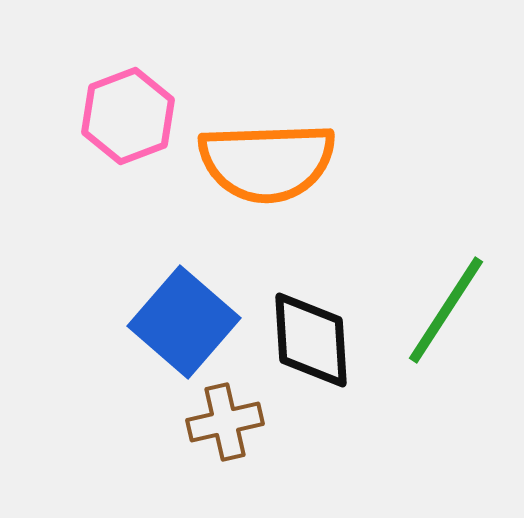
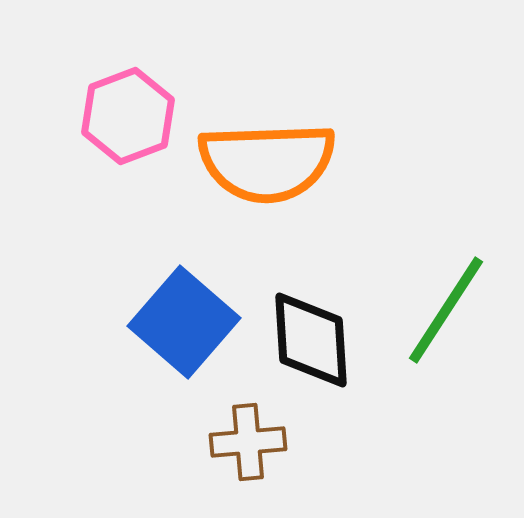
brown cross: moved 23 px right, 20 px down; rotated 8 degrees clockwise
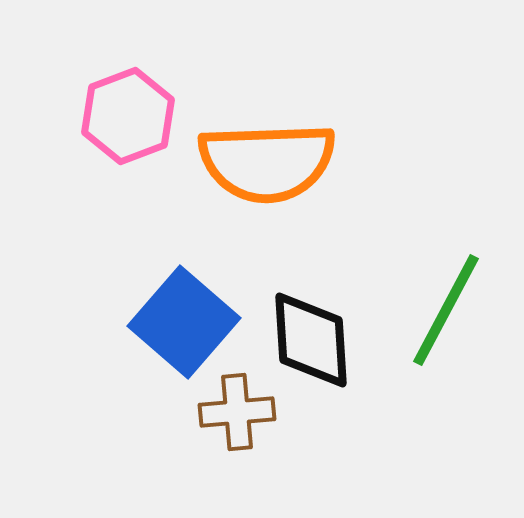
green line: rotated 5 degrees counterclockwise
brown cross: moved 11 px left, 30 px up
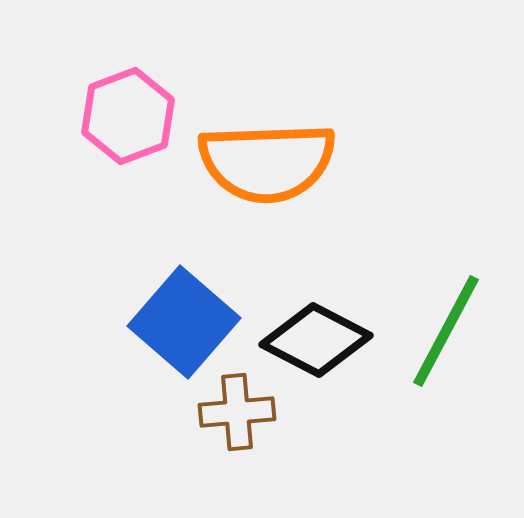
green line: moved 21 px down
black diamond: moved 5 px right; rotated 59 degrees counterclockwise
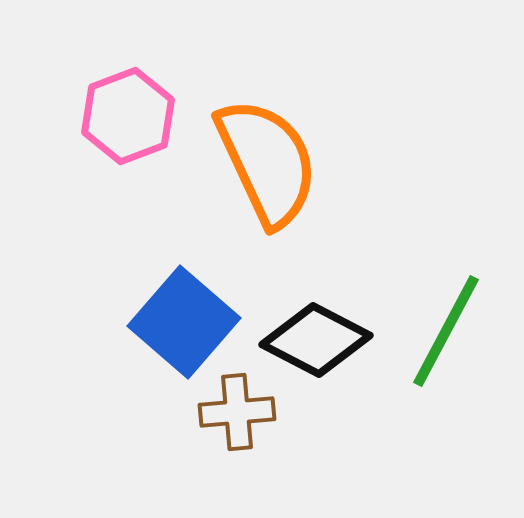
orange semicircle: rotated 113 degrees counterclockwise
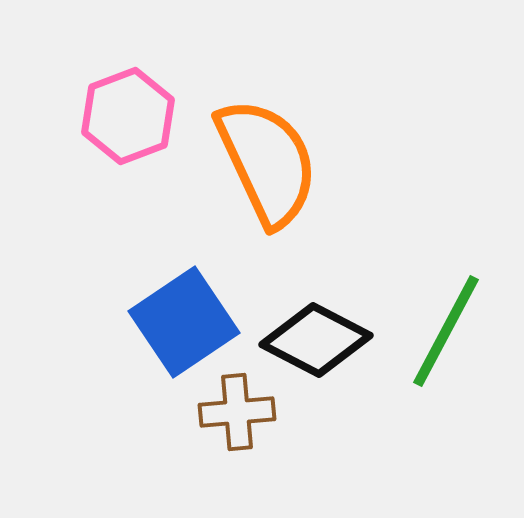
blue square: rotated 15 degrees clockwise
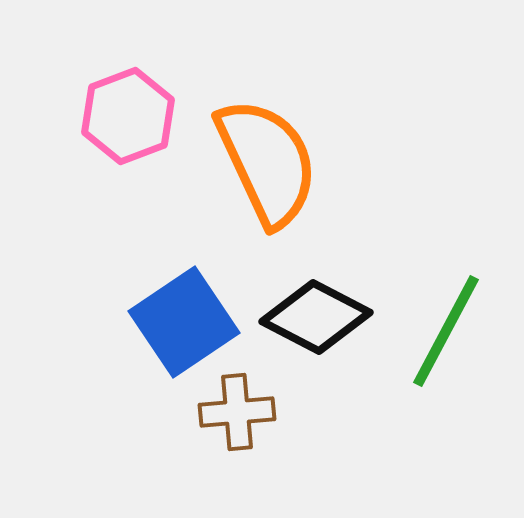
black diamond: moved 23 px up
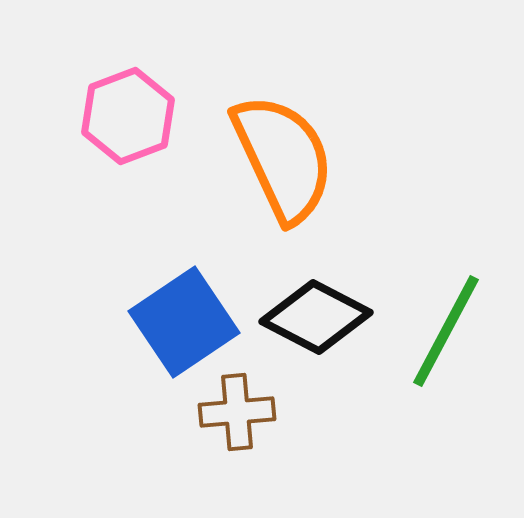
orange semicircle: moved 16 px right, 4 px up
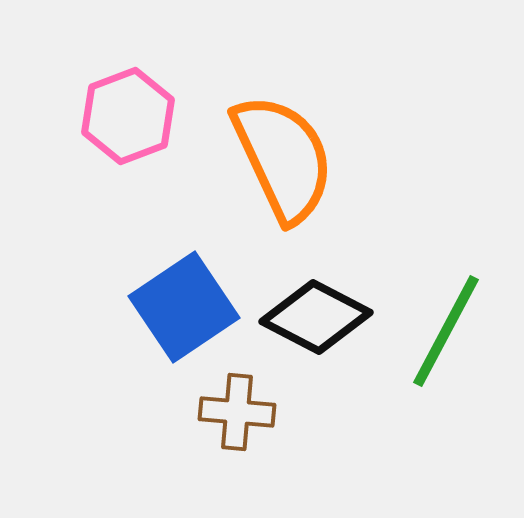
blue square: moved 15 px up
brown cross: rotated 10 degrees clockwise
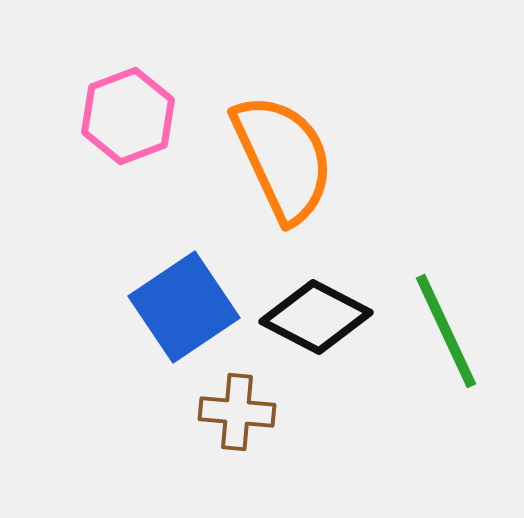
green line: rotated 53 degrees counterclockwise
